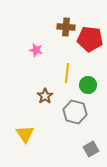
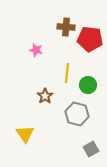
gray hexagon: moved 2 px right, 2 px down
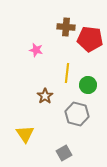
gray square: moved 27 px left, 4 px down
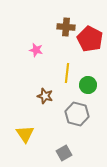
red pentagon: rotated 20 degrees clockwise
brown star: rotated 21 degrees counterclockwise
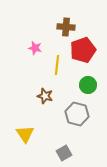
red pentagon: moved 7 px left, 11 px down; rotated 25 degrees clockwise
pink star: moved 1 px left, 2 px up
yellow line: moved 10 px left, 8 px up
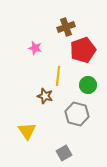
brown cross: rotated 24 degrees counterclockwise
yellow line: moved 1 px right, 11 px down
yellow triangle: moved 2 px right, 3 px up
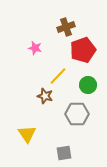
yellow line: rotated 36 degrees clockwise
gray hexagon: rotated 15 degrees counterclockwise
yellow triangle: moved 3 px down
gray square: rotated 21 degrees clockwise
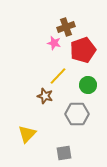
pink star: moved 19 px right, 5 px up
yellow triangle: rotated 18 degrees clockwise
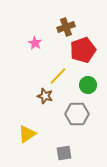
pink star: moved 19 px left; rotated 16 degrees clockwise
yellow triangle: rotated 12 degrees clockwise
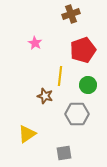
brown cross: moved 5 px right, 13 px up
yellow line: moved 2 px right; rotated 36 degrees counterclockwise
